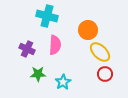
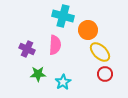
cyan cross: moved 16 px right
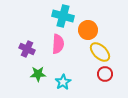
pink semicircle: moved 3 px right, 1 px up
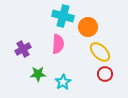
orange circle: moved 3 px up
purple cross: moved 4 px left; rotated 35 degrees clockwise
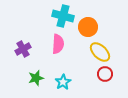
green star: moved 2 px left, 4 px down; rotated 14 degrees counterclockwise
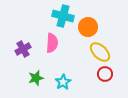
pink semicircle: moved 6 px left, 1 px up
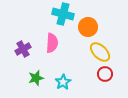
cyan cross: moved 2 px up
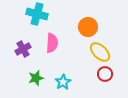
cyan cross: moved 26 px left
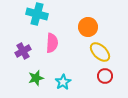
purple cross: moved 2 px down
red circle: moved 2 px down
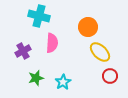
cyan cross: moved 2 px right, 2 px down
red circle: moved 5 px right
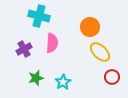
orange circle: moved 2 px right
purple cross: moved 1 px right, 2 px up
red circle: moved 2 px right, 1 px down
